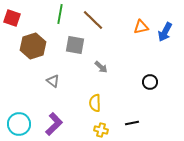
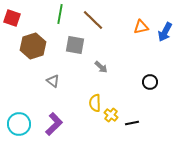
yellow cross: moved 10 px right, 15 px up; rotated 24 degrees clockwise
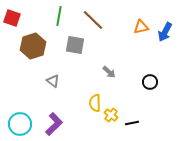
green line: moved 1 px left, 2 px down
gray arrow: moved 8 px right, 5 px down
cyan circle: moved 1 px right
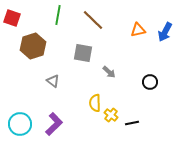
green line: moved 1 px left, 1 px up
orange triangle: moved 3 px left, 3 px down
gray square: moved 8 px right, 8 px down
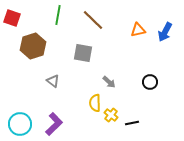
gray arrow: moved 10 px down
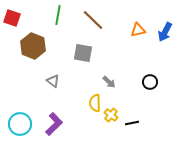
brown hexagon: rotated 20 degrees counterclockwise
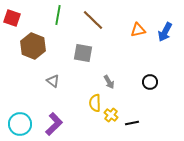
gray arrow: rotated 16 degrees clockwise
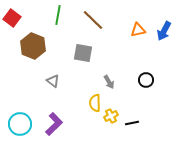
red square: rotated 18 degrees clockwise
blue arrow: moved 1 px left, 1 px up
black circle: moved 4 px left, 2 px up
yellow cross: moved 1 px down; rotated 24 degrees clockwise
